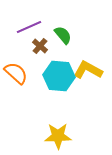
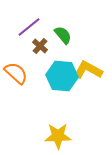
purple line: rotated 15 degrees counterclockwise
cyan hexagon: moved 3 px right
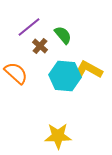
cyan hexagon: moved 3 px right
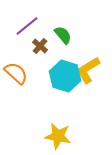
purple line: moved 2 px left, 1 px up
yellow L-shape: rotated 60 degrees counterclockwise
cyan hexagon: rotated 12 degrees clockwise
yellow star: rotated 12 degrees clockwise
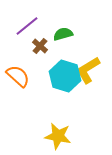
green semicircle: moved 1 px up; rotated 66 degrees counterclockwise
orange semicircle: moved 2 px right, 3 px down
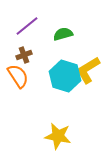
brown cross: moved 16 px left, 9 px down; rotated 28 degrees clockwise
orange semicircle: rotated 15 degrees clockwise
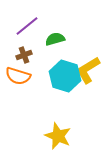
green semicircle: moved 8 px left, 5 px down
orange semicircle: rotated 140 degrees clockwise
yellow star: rotated 12 degrees clockwise
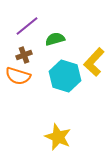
yellow L-shape: moved 6 px right, 8 px up; rotated 16 degrees counterclockwise
yellow star: moved 1 px down
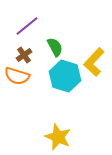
green semicircle: moved 8 px down; rotated 78 degrees clockwise
brown cross: rotated 14 degrees counterclockwise
orange semicircle: moved 1 px left
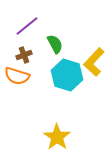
green semicircle: moved 3 px up
brown cross: rotated 14 degrees clockwise
cyan hexagon: moved 2 px right, 1 px up
yellow star: moved 1 px left; rotated 12 degrees clockwise
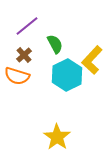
brown cross: rotated 21 degrees counterclockwise
yellow L-shape: moved 2 px left, 2 px up
cyan hexagon: rotated 16 degrees clockwise
